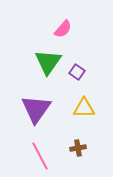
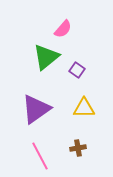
green triangle: moved 2 px left, 5 px up; rotated 16 degrees clockwise
purple square: moved 2 px up
purple triangle: rotated 20 degrees clockwise
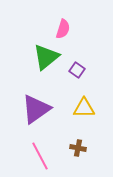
pink semicircle: rotated 24 degrees counterclockwise
brown cross: rotated 21 degrees clockwise
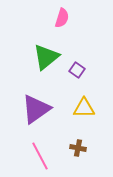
pink semicircle: moved 1 px left, 11 px up
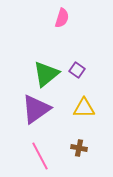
green triangle: moved 17 px down
brown cross: moved 1 px right
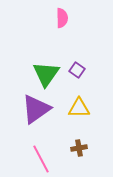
pink semicircle: rotated 18 degrees counterclockwise
green triangle: rotated 16 degrees counterclockwise
yellow triangle: moved 5 px left
brown cross: rotated 21 degrees counterclockwise
pink line: moved 1 px right, 3 px down
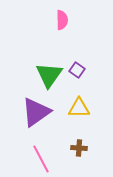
pink semicircle: moved 2 px down
green triangle: moved 3 px right, 1 px down
purple triangle: moved 3 px down
brown cross: rotated 14 degrees clockwise
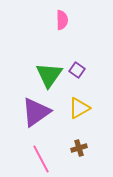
yellow triangle: rotated 30 degrees counterclockwise
brown cross: rotated 21 degrees counterclockwise
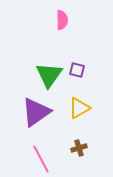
purple square: rotated 21 degrees counterclockwise
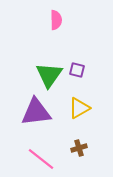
pink semicircle: moved 6 px left
purple triangle: rotated 28 degrees clockwise
pink line: rotated 24 degrees counterclockwise
